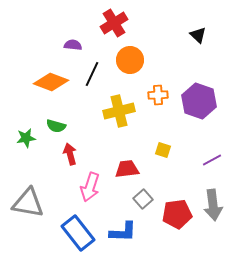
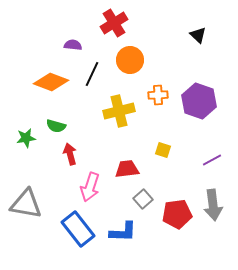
gray triangle: moved 2 px left, 1 px down
blue rectangle: moved 4 px up
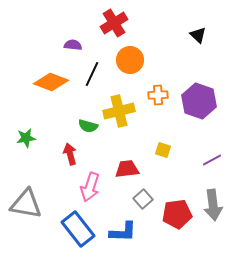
green semicircle: moved 32 px right
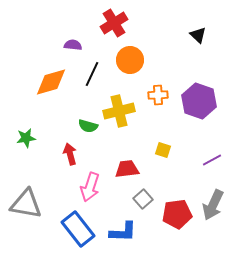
orange diamond: rotated 36 degrees counterclockwise
gray arrow: rotated 32 degrees clockwise
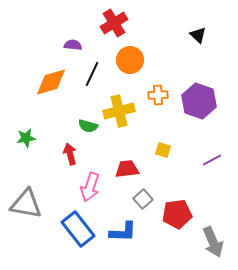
gray arrow: moved 37 px down; rotated 48 degrees counterclockwise
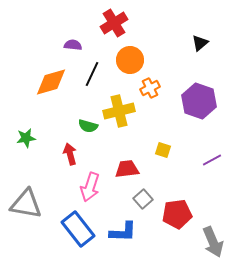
black triangle: moved 2 px right, 8 px down; rotated 36 degrees clockwise
orange cross: moved 8 px left, 7 px up; rotated 24 degrees counterclockwise
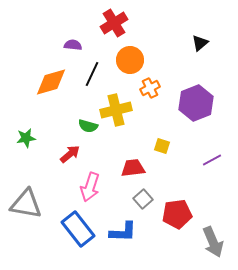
purple hexagon: moved 3 px left, 2 px down; rotated 20 degrees clockwise
yellow cross: moved 3 px left, 1 px up
yellow square: moved 1 px left, 4 px up
red arrow: rotated 65 degrees clockwise
red trapezoid: moved 6 px right, 1 px up
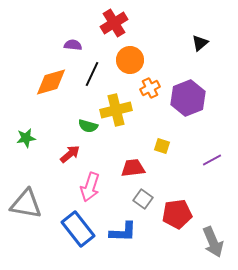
purple hexagon: moved 8 px left, 5 px up
gray square: rotated 12 degrees counterclockwise
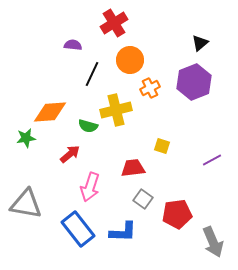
orange diamond: moved 1 px left, 30 px down; rotated 12 degrees clockwise
purple hexagon: moved 6 px right, 16 px up
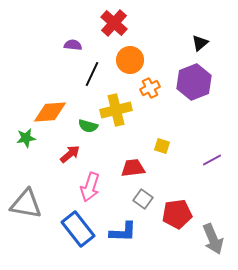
red cross: rotated 16 degrees counterclockwise
gray arrow: moved 3 px up
